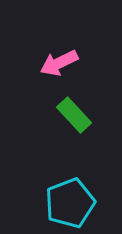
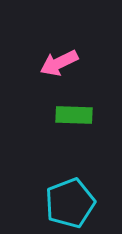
green rectangle: rotated 45 degrees counterclockwise
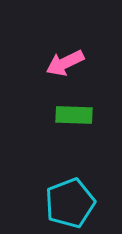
pink arrow: moved 6 px right
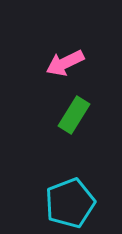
green rectangle: rotated 60 degrees counterclockwise
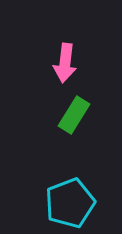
pink arrow: rotated 57 degrees counterclockwise
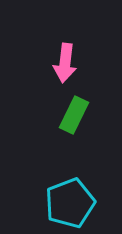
green rectangle: rotated 6 degrees counterclockwise
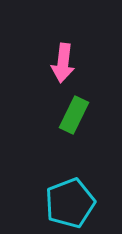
pink arrow: moved 2 px left
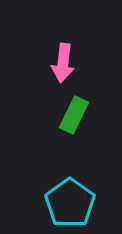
cyan pentagon: rotated 15 degrees counterclockwise
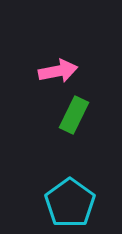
pink arrow: moved 5 px left, 8 px down; rotated 108 degrees counterclockwise
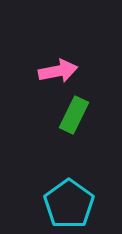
cyan pentagon: moved 1 px left, 1 px down
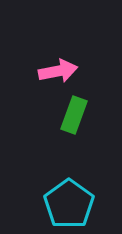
green rectangle: rotated 6 degrees counterclockwise
